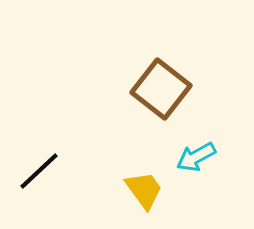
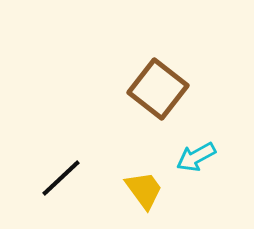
brown square: moved 3 px left
black line: moved 22 px right, 7 px down
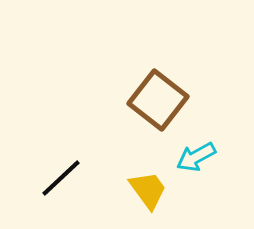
brown square: moved 11 px down
yellow trapezoid: moved 4 px right
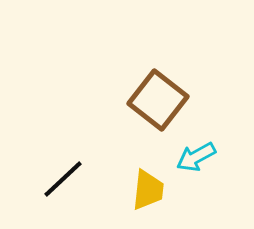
black line: moved 2 px right, 1 px down
yellow trapezoid: rotated 42 degrees clockwise
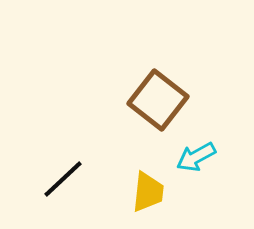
yellow trapezoid: moved 2 px down
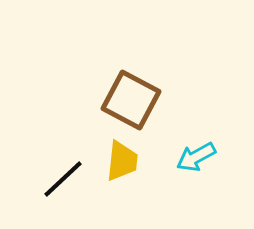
brown square: moved 27 px left; rotated 10 degrees counterclockwise
yellow trapezoid: moved 26 px left, 31 px up
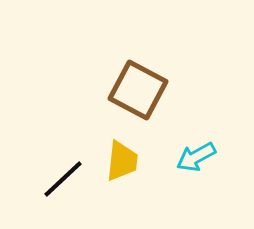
brown square: moved 7 px right, 10 px up
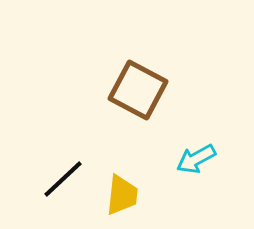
cyan arrow: moved 2 px down
yellow trapezoid: moved 34 px down
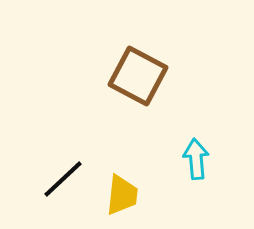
brown square: moved 14 px up
cyan arrow: rotated 114 degrees clockwise
